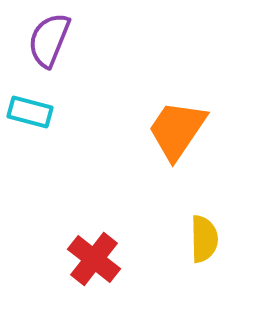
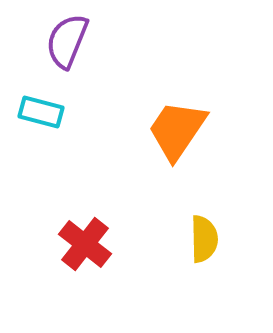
purple semicircle: moved 18 px right, 1 px down
cyan rectangle: moved 11 px right
red cross: moved 9 px left, 15 px up
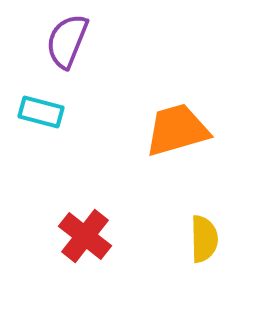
orange trapezoid: rotated 40 degrees clockwise
red cross: moved 8 px up
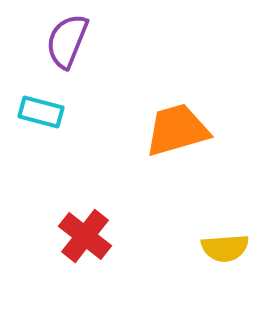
yellow semicircle: moved 21 px right, 9 px down; rotated 87 degrees clockwise
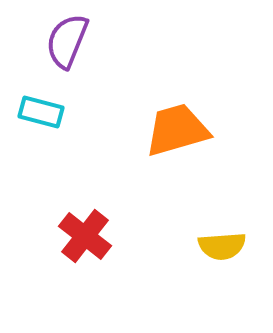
yellow semicircle: moved 3 px left, 2 px up
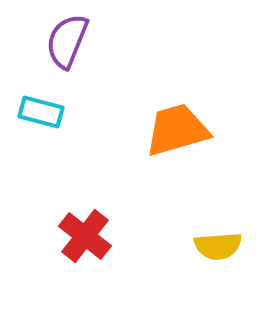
yellow semicircle: moved 4 px left
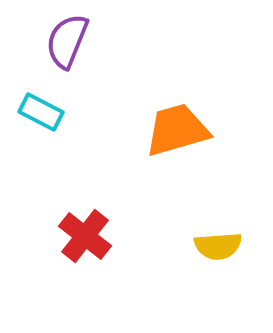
cyan rectangle: rotated 12 degrees clockwise
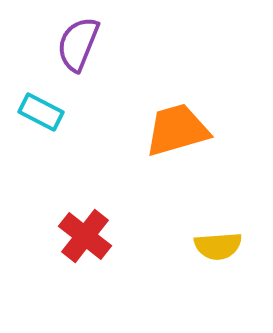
purple semicircle: moved 11 px right, 3 px down
